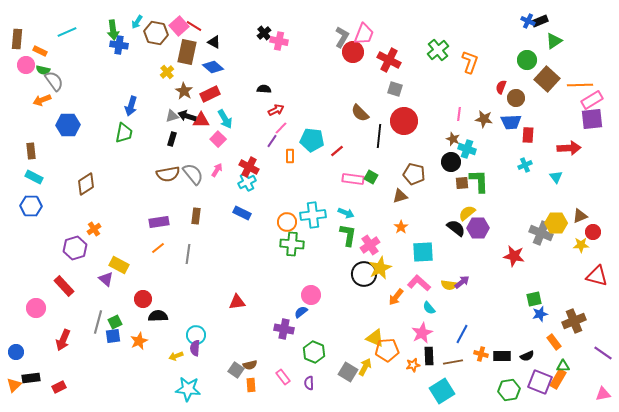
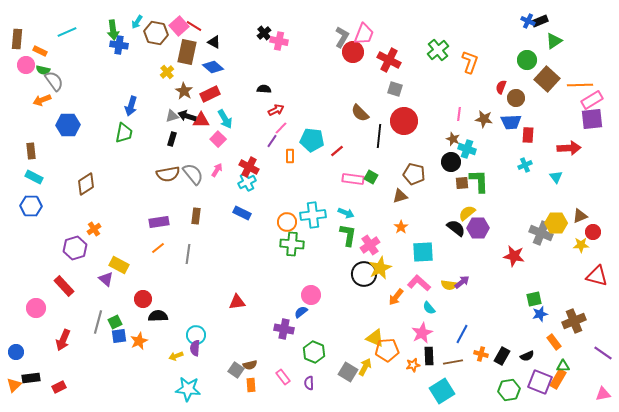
blue square at (113, 336): moved 6 px right
black rectangle at (502, 356): rotated 60 degrees counterclockwise
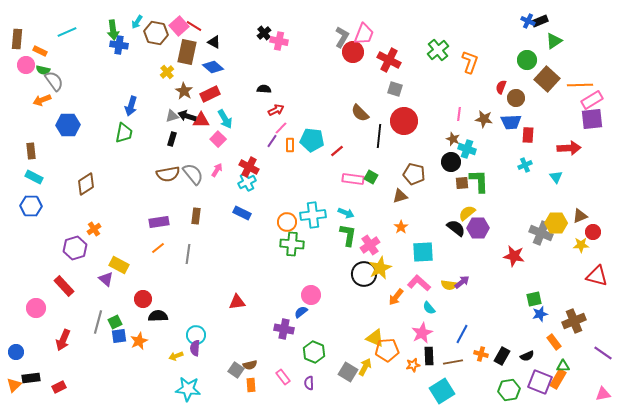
orange rectangle at (290, 156): moved 11 px up
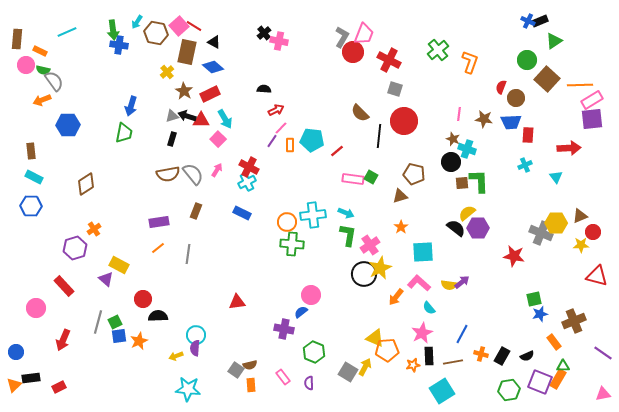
brown rectangle at (196, 216): moved 5 px up; rotated 14 degrees clockwise
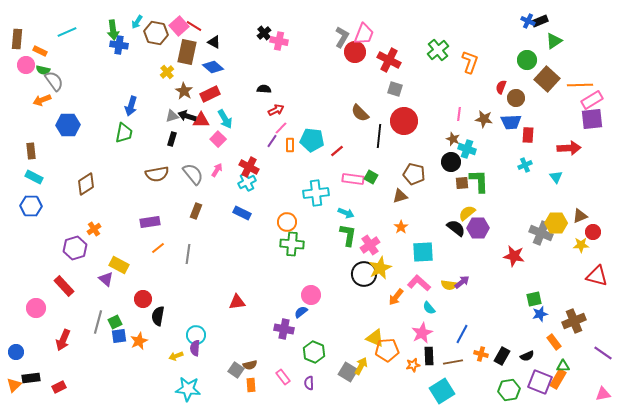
red circle at (353, 52): moved 2 px right
brown semicircle at (168, 174): moved 11 px left
cyan cross at (313, 215): moved 3 px right, 22 px up
purple rectangle at (159, 222): moved 9 px left
black semicircle at (158, 316): rotated 78 degrees counterclockwise
yellow arrow at (365, 367): moved 4 px left, 1 px up
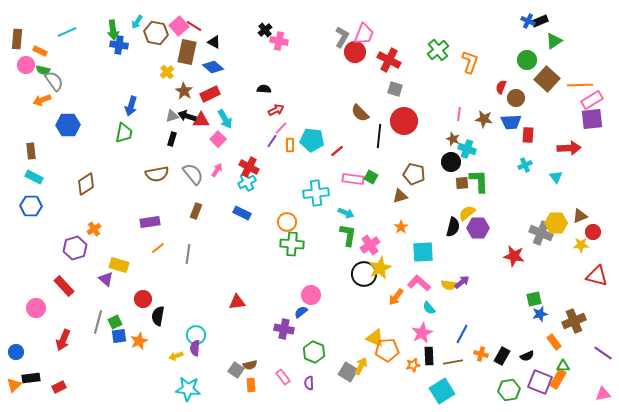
black cross at (264, 33): moved 1 px right, 3 px up
black semicircle at (456, 228): moved 3 px left, 1 px up; rotated 66 degrees clockwise
yellow rectangle at (119, 265): rotated 12 degrees counterclockwise
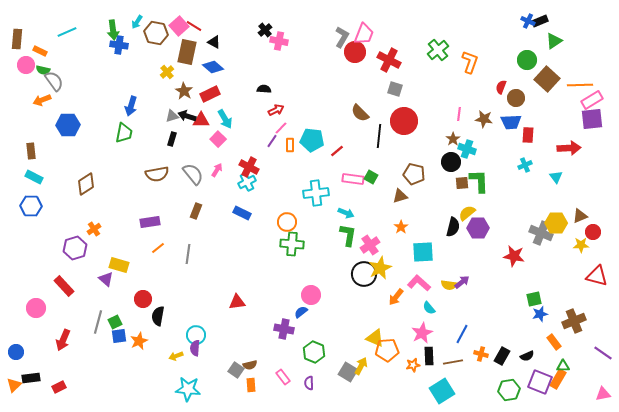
brown star at (453, 139): rotated 16 degrees clockwise
